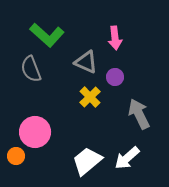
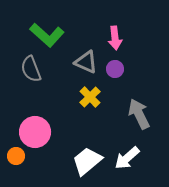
purple circle: moved 8 px up
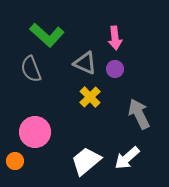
gray triangle: moved 1 px left, 1 px down
orange circle: moved 1 px left, 5 px down
white trapezoid: moved 1 px left
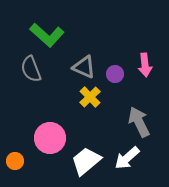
pink arrow: moved 30 px right, 27 px down
gray triangle: moved 1 px left, 4 px down
purple circle: moved 5 px down
gray arrow: moved 8 px down
pink circle: moved 15 px right, 6 px down
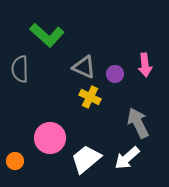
gray semicircle: moved 11 px left; rotated 20 degrees clockwise
yellow cross: rotated 20 degrees counterclockwise
gray arrow: moved 1 px left, 1 px down
white trapezoid: moved 2 px up
